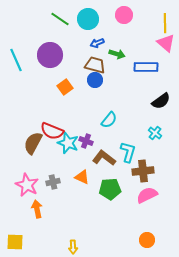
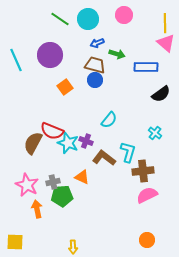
black semicircle: moved 7 px up
green pentagon: moved 48 px left, 7 px down
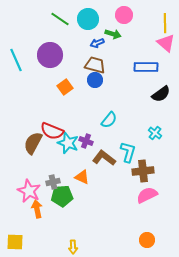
green arrow: moved 4 px left, 20 px up
pink star: moved 2 px right, 6 px down
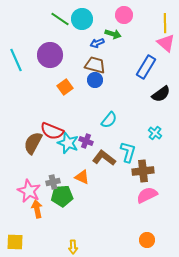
cyan circle: moved 6 px left
blue rectangle: rotated 60 degrees counterclockwise
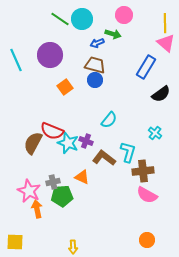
pink semicircle: rotated 125 degrees counterclockwise
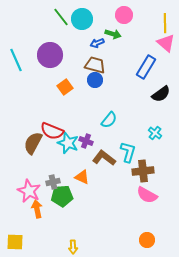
green line: moved 1 px right, 2 px up; rotated 18 degrees clockwise
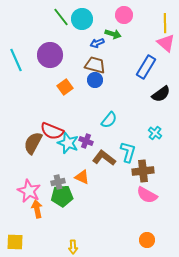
gray cross: moved 5 px right
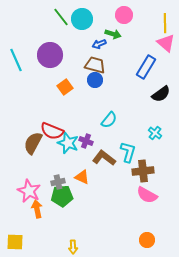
blue arrow: moved 2 px right, 1 px down
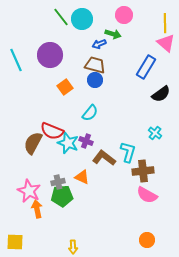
cyan semicircle: moved 19 px left, 7 px up
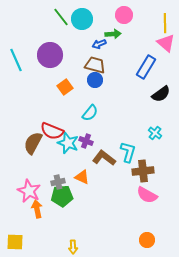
green arrow: rotated 21 degrees counterclockwise
